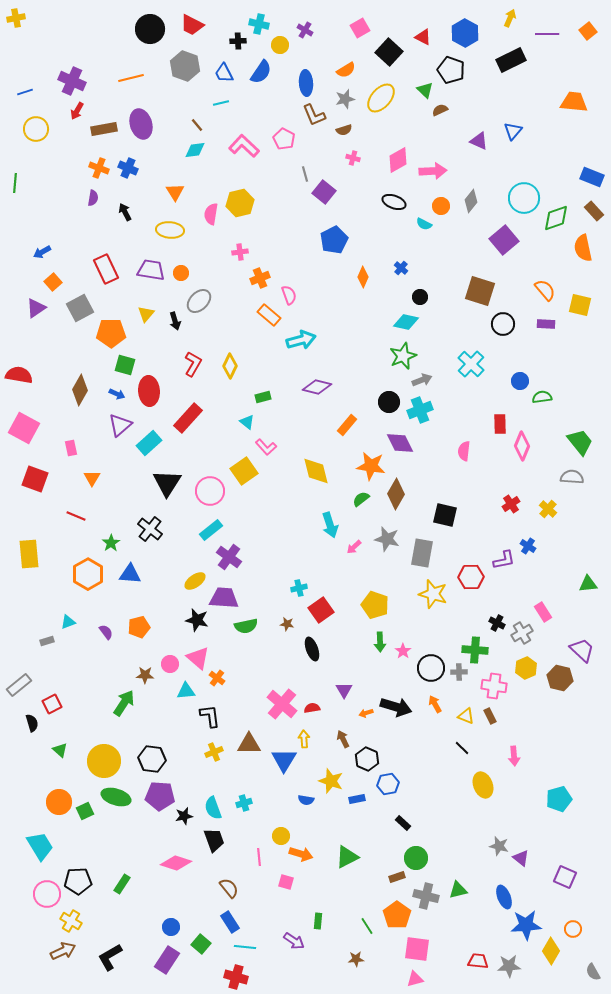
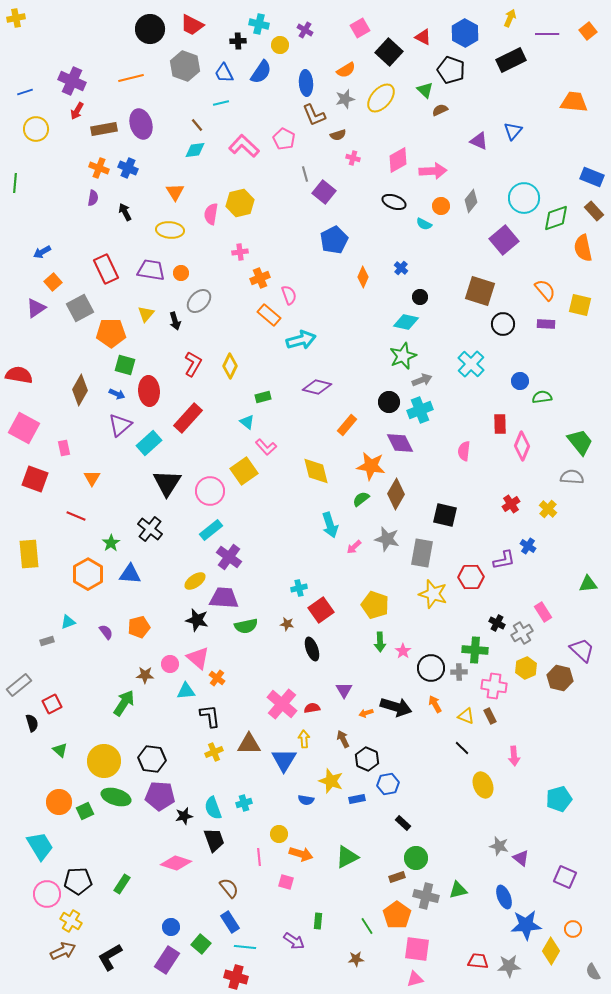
brown semicircle at (344, 130): moved 6 px left, 5 px down
pink rectangle at (71, 448): moved 7 px left
yellow circle at (281, 836): moved 2 px left, 2 px up
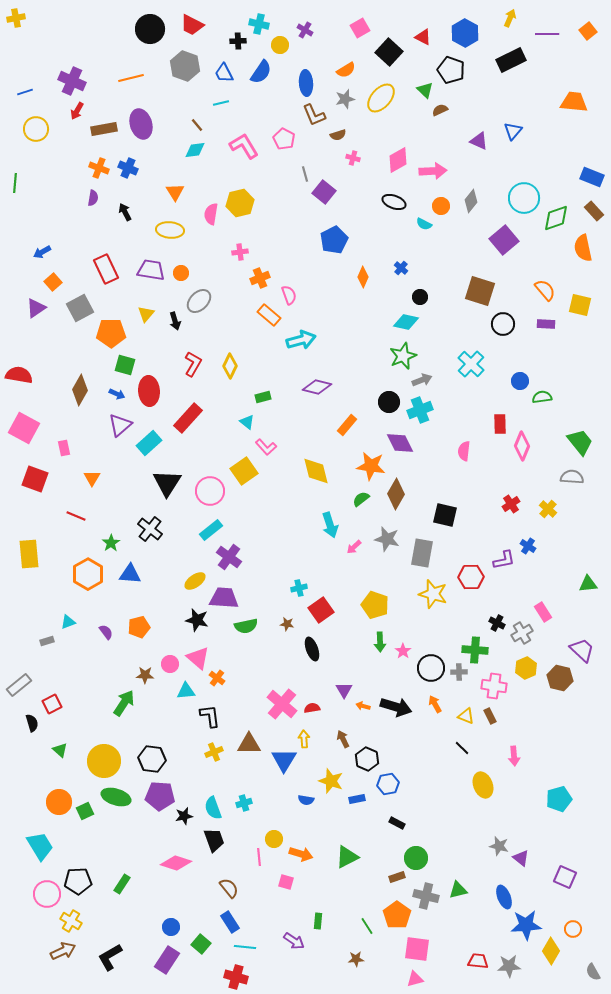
pink L-shape at (244, 146): rotated 16 degrees clockwise
orange arrow at (366, 713): moved 3 px left, 7 px up; rotated 32 degrees clockwise
black rectangle at (403, 823): moved 6 px left; rotated 14 degrees counterclockwise
yellow circle at (279, 834): moved 5 px left, 5 px down
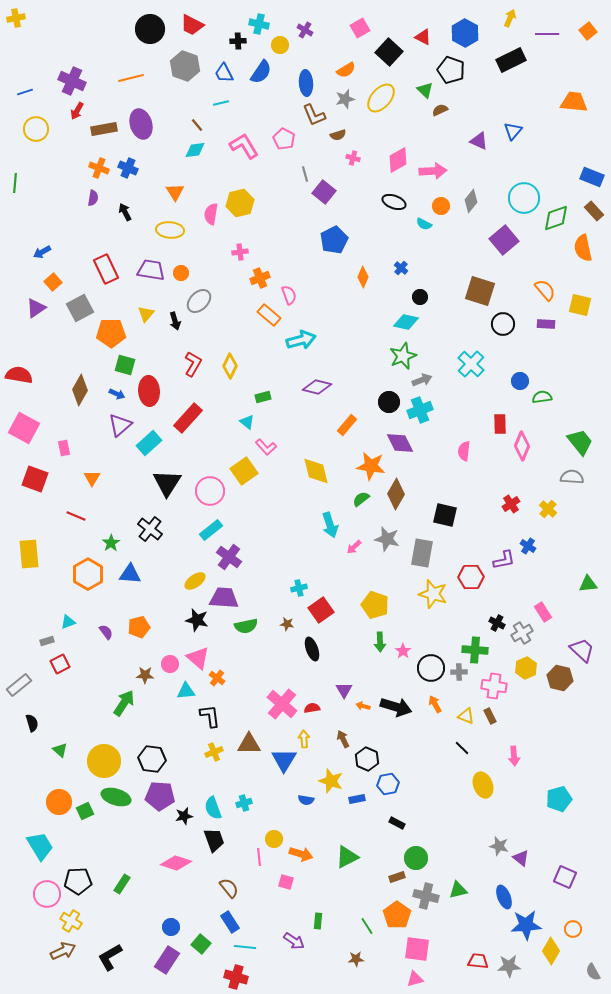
red square at (52, 704): moved 8 px right, 40 px up
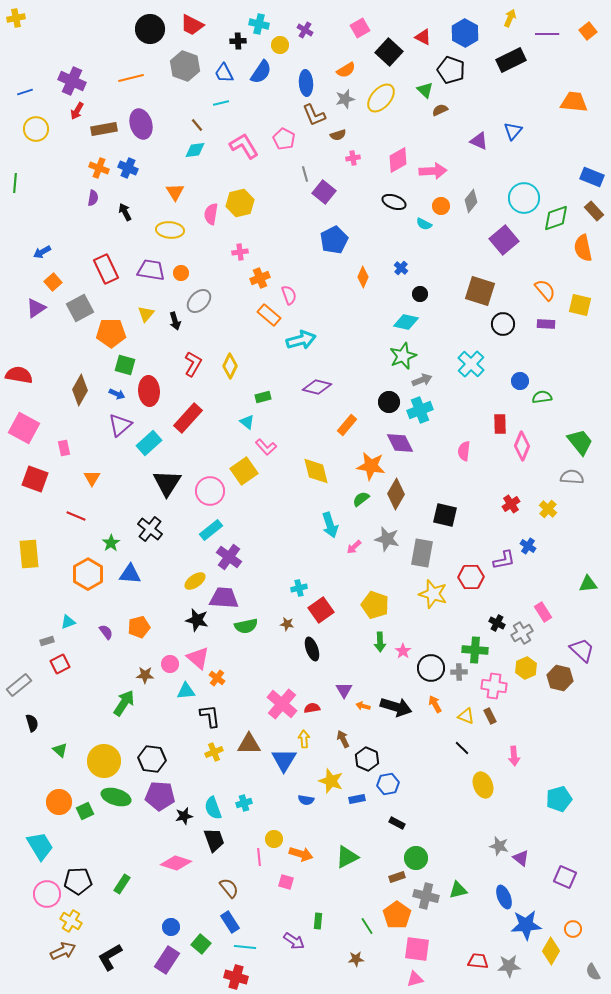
pink cross at (353, 158): rotated 24 degrees counterclockwise
black circle at (420, 297): moved 3 px up
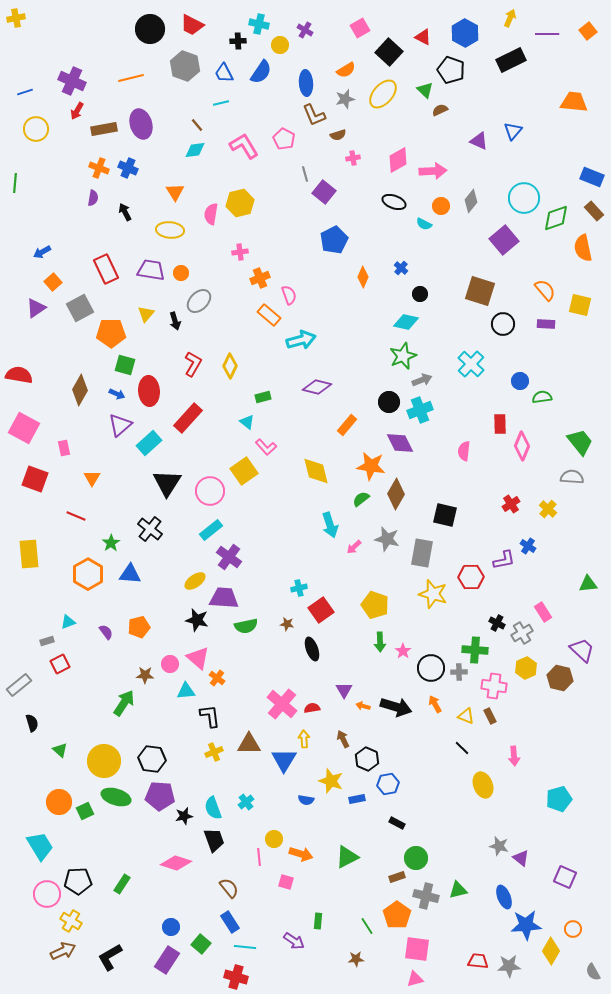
yellow ellipse at (381, 98): moved 2 px right, 4 px up
cyan cross at (244, 803): moved 2 px right, 1 px up; rotated 21 degrees counterclockwise
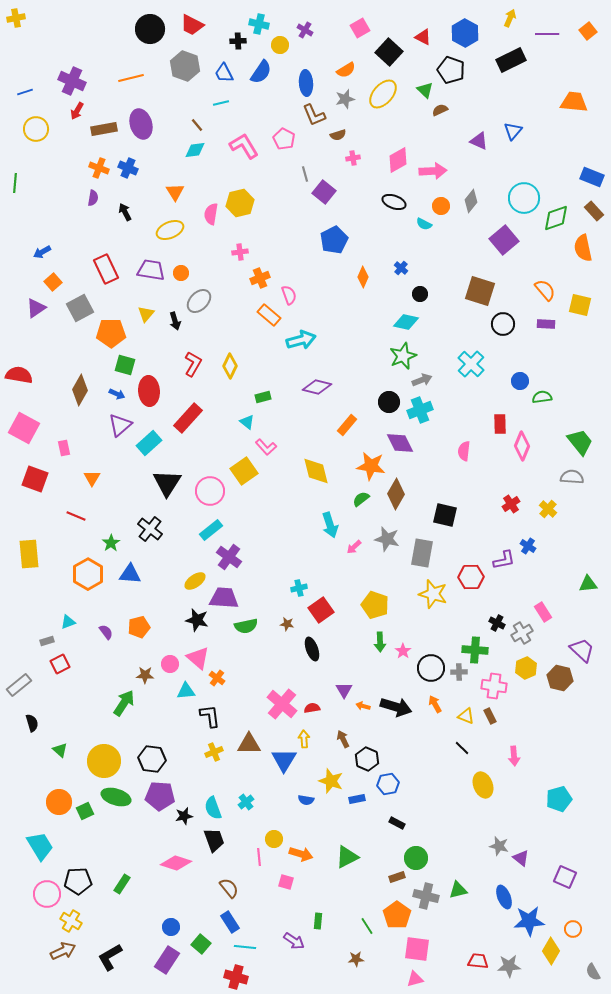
yellow ellipse at (170, 230): rotated 28 degrees counterclockwise
blue star at (526, 925): moved 3 px right, 4 px up
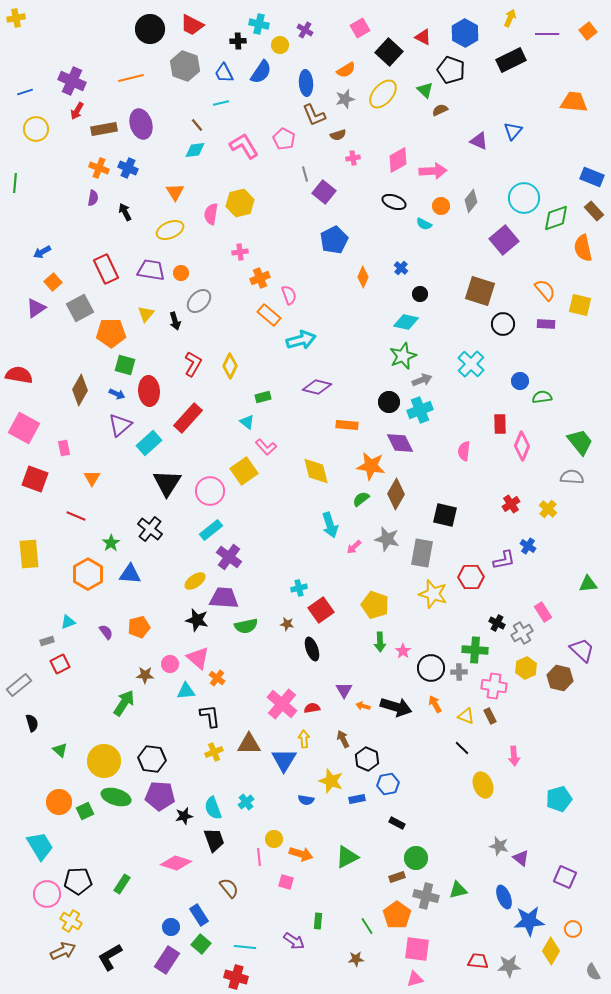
orange rectangle at (347, 425): rotated 55 degrees clockwise
blue rectangle at (230, 922): moved 31 px left, 7 px up
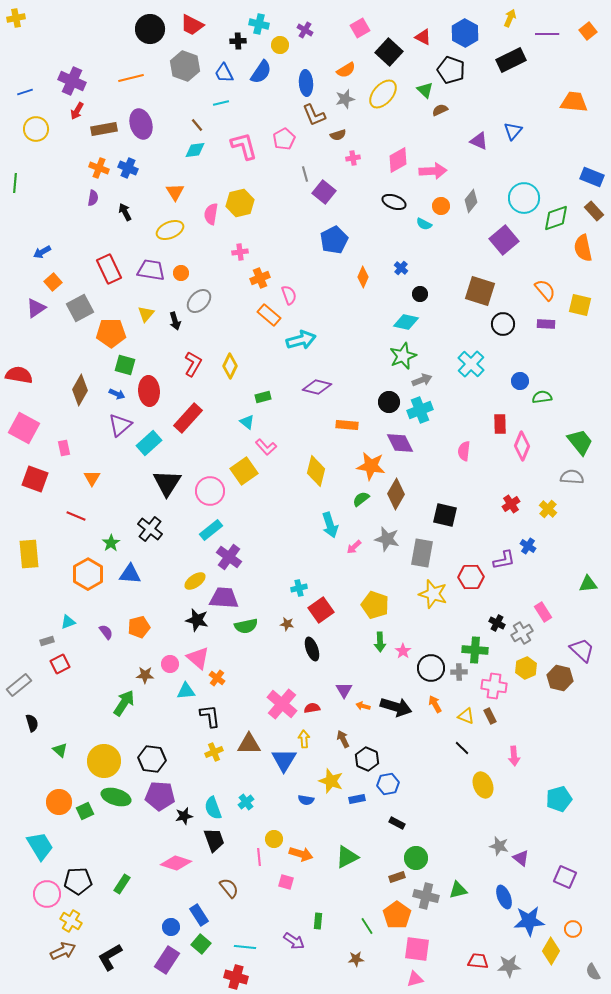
pink pentagon at (284, 139): rotated 15 degrees clockwise
pink L-shape at (244, 146): rotated 16 degrees clockwise
red rectangle at (106, 269): moved 3 px right
yellow diamond at (316, 471): rotated 28 degrees clockwise
